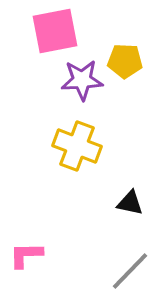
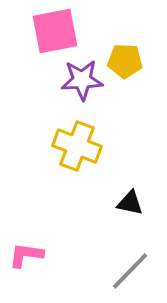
pink L-shape: rotated 9 degrees clockwise
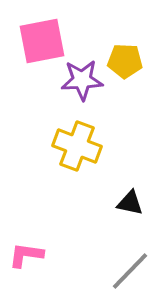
pink square: moved 13 px left, 10 px down
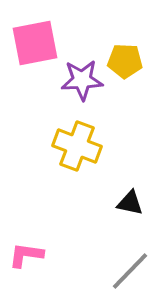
pink square: moved 7 px left, 2 px down
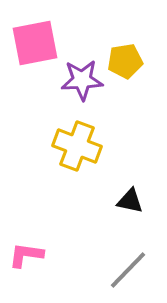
yellow pentagon: rotated 12 degrees counterclockwise
black triangle: moved 2 px up
gray line: moved 2 px left, 1 px up
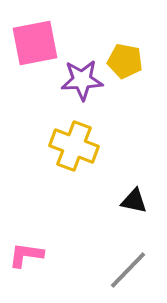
yellow pentagon: rotated 20 degrees clockwise
yellow cross: moved 3 px left
black triangle: moved 4 px right
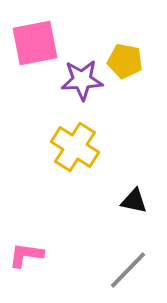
yellow cross: moved 1 px right, 1 px down; rotated 12 degrees clockwise
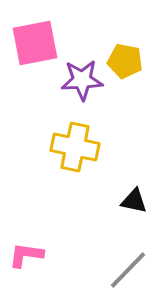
yellow cross: rotated 21 degrees counterclockwise
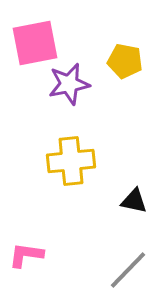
purple star: moved 13 px left, 4 px down; rotated 9 degrees counterclockwise
yellow cross: moved 4 px left, 14 px down; rotated 18 degrees counterclockwise
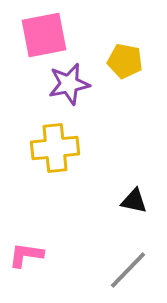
pink square: moved 9 px right, 8 px up
yellow cross: moved 16 px left, 13 px up
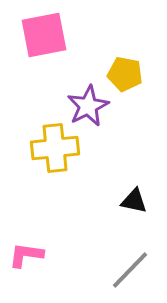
yellow pentagon: moved 13 px down
purple star: moved 19 px right, 22 px down; rotated 15 degrees counterclockwise
gray line: moved 2 px right
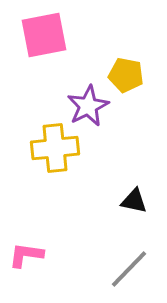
yellow pentagon: moved 1 px right, 1 px down
gray line: moved 1 px left, 1 px up
